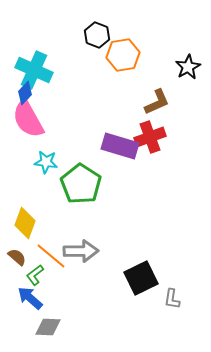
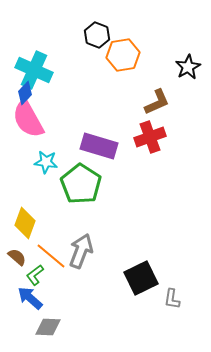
purple rectangle: moved 21 px left
gray arrow: rotated 68 degrees counterclockwise
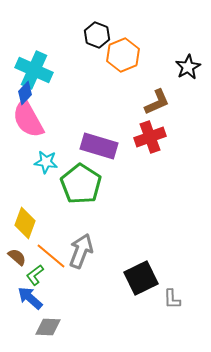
orange hexagon: rotated 12 degrees counterclockwise
gray L-shape: rotated 10 degrees counterclockwise
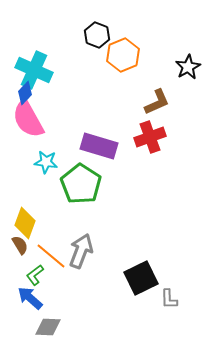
brown semicircle: moved 3 px right, 12 px up; rotated 18 degrees clockwise
gray L-shape: moved 3 px left
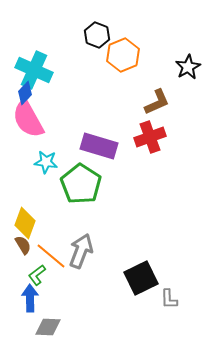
brown semicircle: moved 3 px right
green L-shape: moved 2 px right
blue arrow: rotated 48 degrees clockwise
